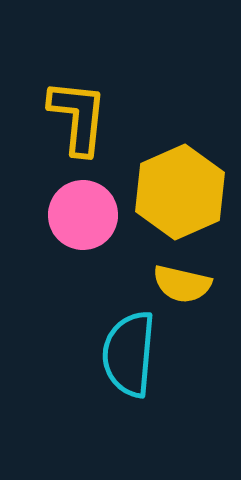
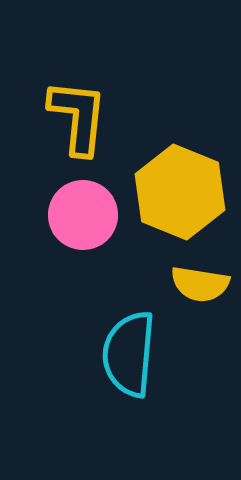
yellow hexagon: rotated 14 degrees counterclockwise
yellow semicircle: moved 18 px right; rotated 4 degrees counterclockwise
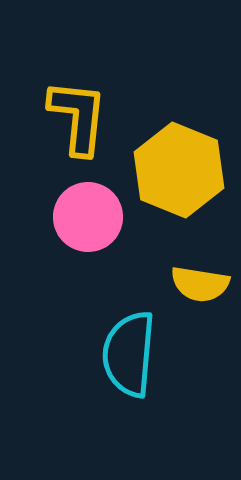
yellow hexagon: moved 1 px left, 22 px up
pink circle: moved 5 px right, 2 px down
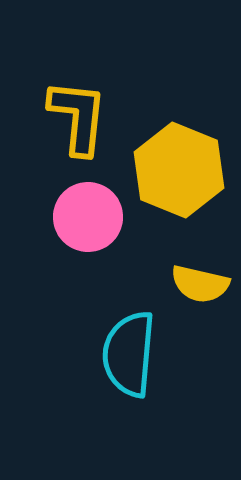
yellow semicircle: rotated 4 degrees clockwise
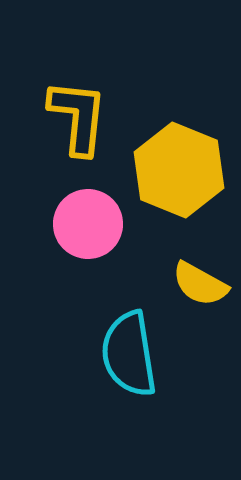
pink circle: moved 7 px down
yellow semicircle: rotated 16 degrees clockwise
cyan semicircle: rotated 14 degrees counterclockwise
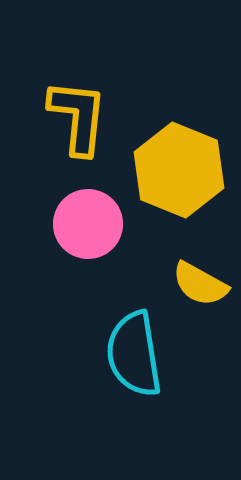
cyan semicircle: moved 5 px right
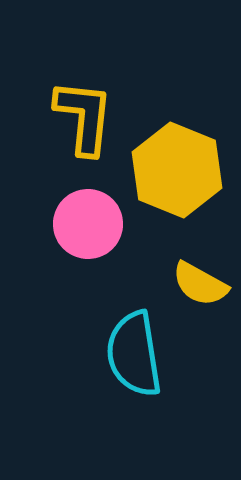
yellow L-shape: moved 6 px right
yellow hexagon: moved 2 px left
